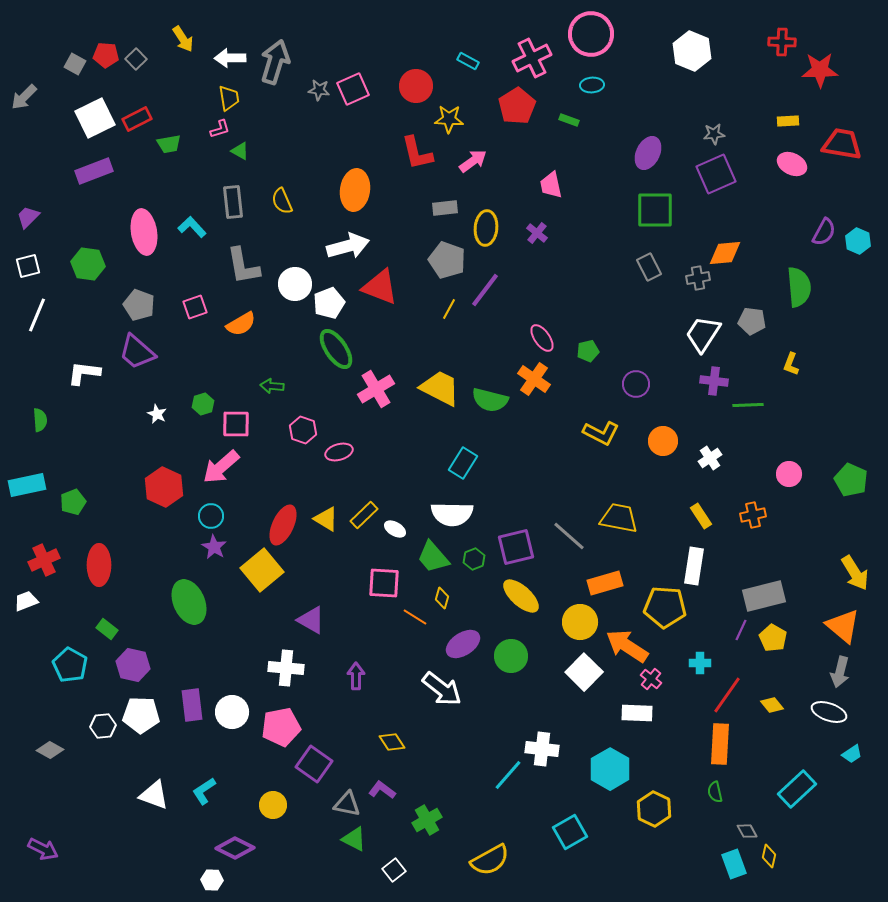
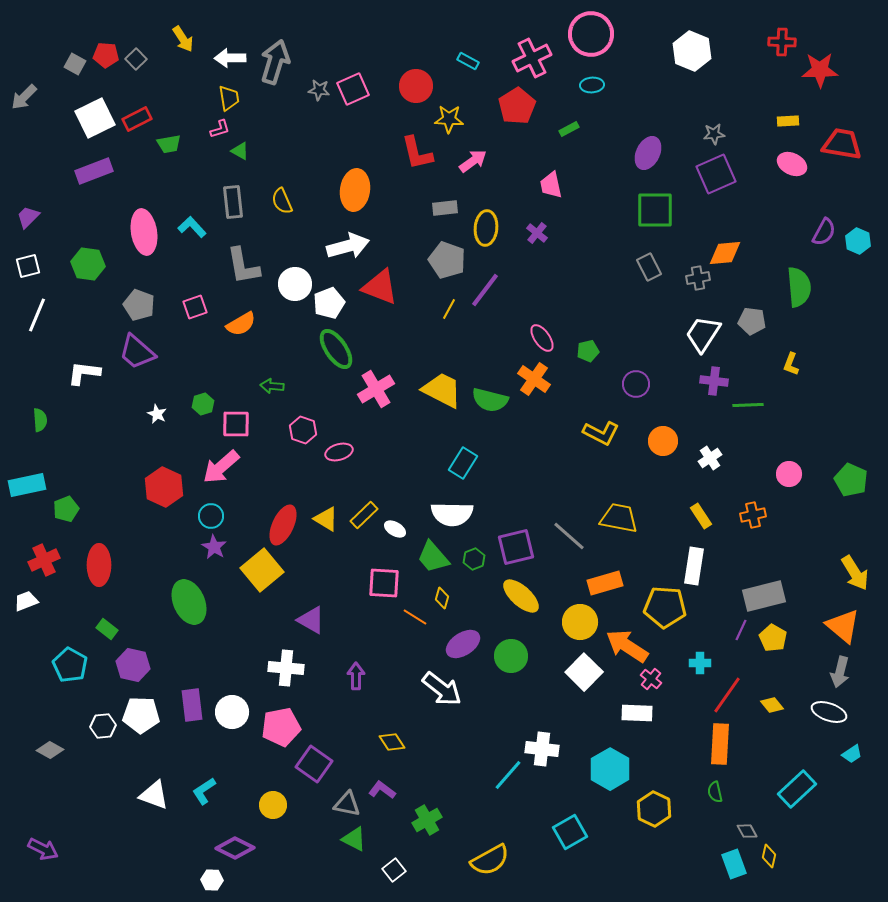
green rectangle at (569, 120): moved 9 px down; rotated 48 degrees counterclockwise
yellow trapezoid at (440, 388): moved 2 px right, 2 px down
green pentagon at (73, 502): moved 7 px left, 7 px down
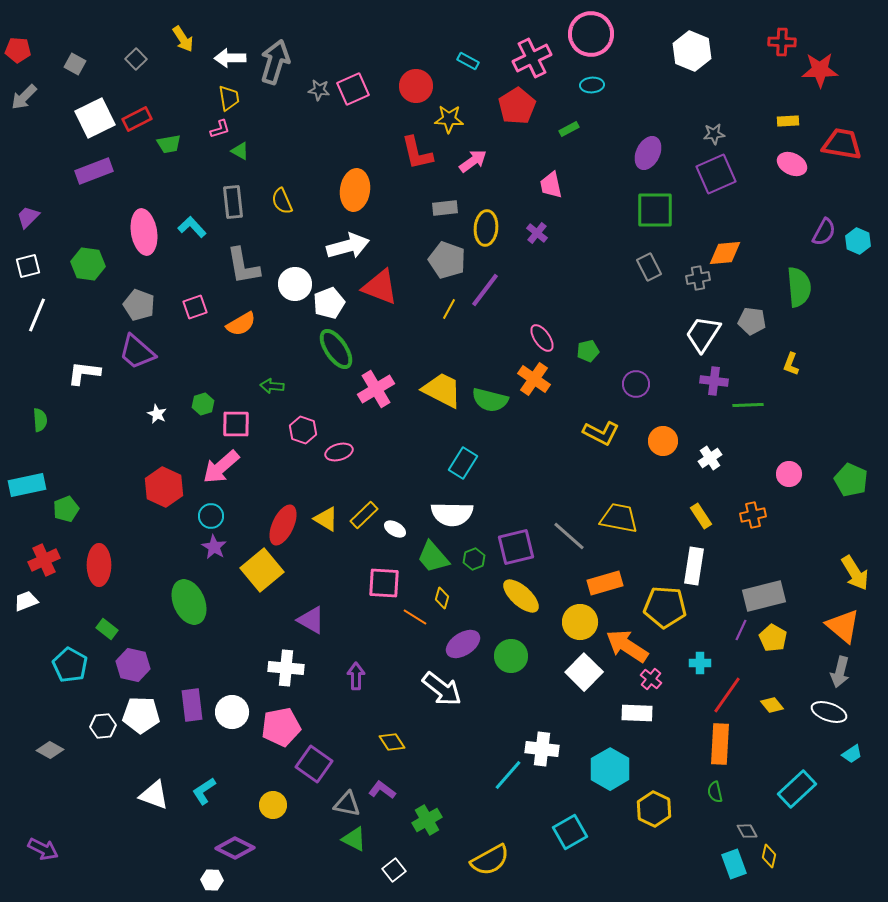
red pentagon at (106, 55): moved 88 px left, 5 px up
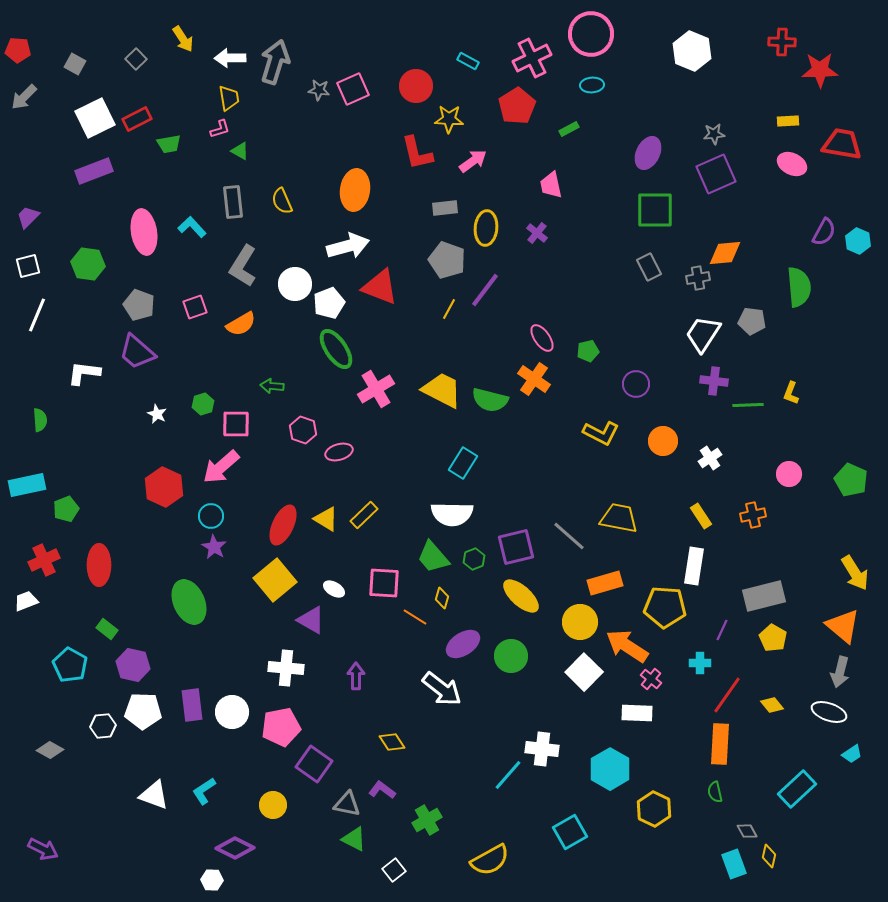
gray L-shape at (243, 266): rotated 42 degrees clockwise
yellow L-shape at (791, 364): moved 29 px down
white ellipse at (395, 529): moved 61 px left, 60 px down
yellow square at (262, 570): moved 13 px right, 10 px down
purple line at (741, 630): moved 19 px left
white pentagon at (141, 715): moved 2 px right, 4 px up
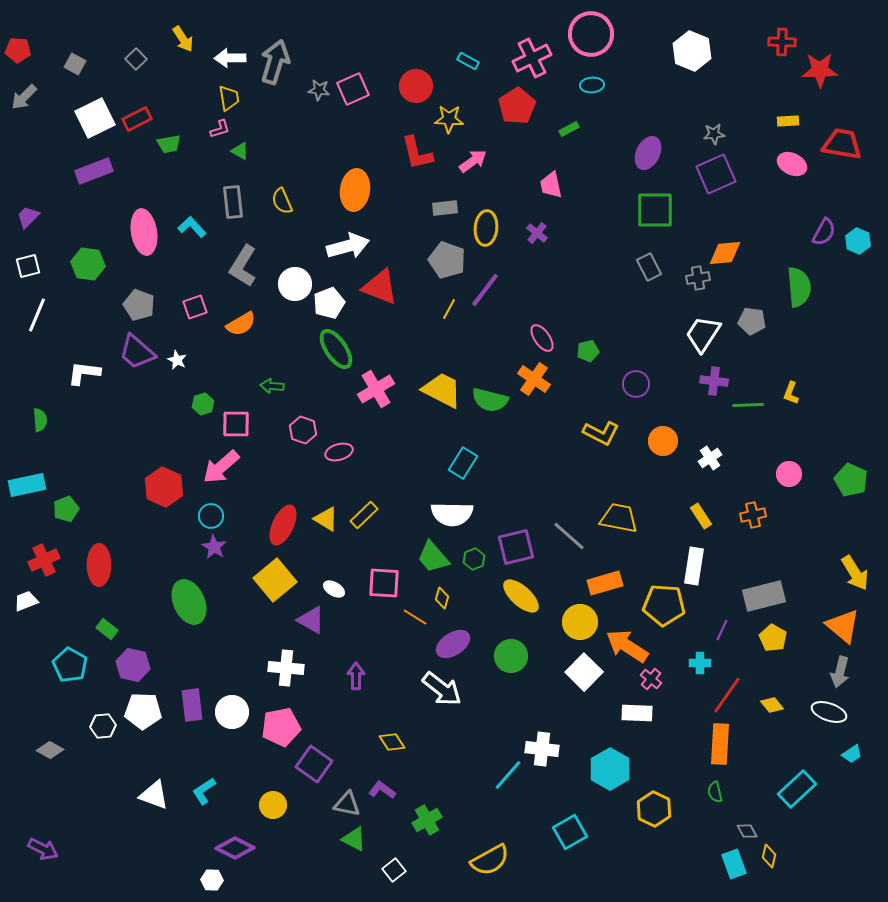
white star at (157, 414): moved 20 px right, 54 px up
yellow pentagon at (665, 607): moved 1 px left, 2 px up
purple ellipse at (463, 644): moved 10 px left
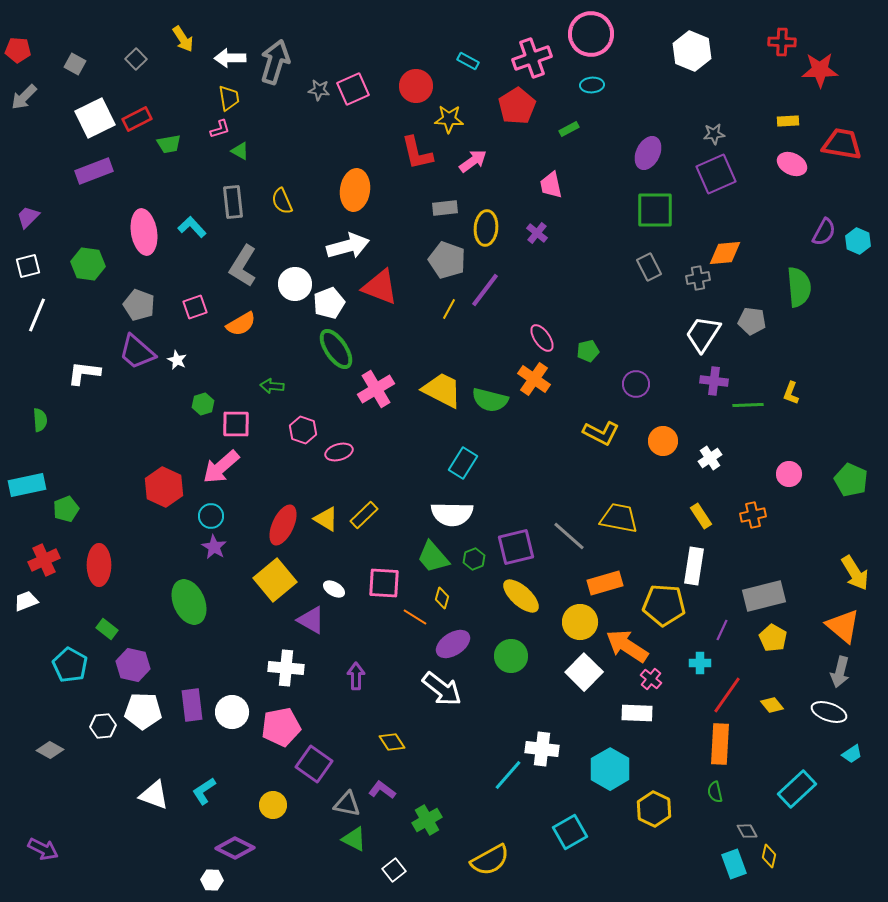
pink cross at (532, 58): rotated 6 degrees clockwise
